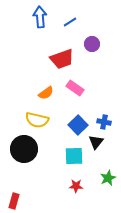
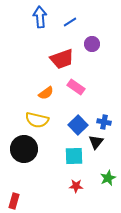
pink rectangle: moved 1 px right, 1 px up
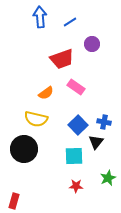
yellow semicircle: moved 1 px left, 1 px up
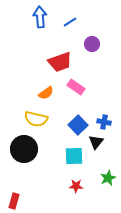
red trapezoid: moved 2 px left, 3 px down
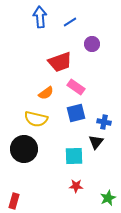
blue square: moved 2 px left, 12 px up; rotated 30 degrees clockwise
green star: moved 20 px down
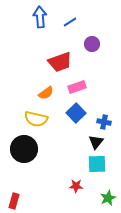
pink rectangle: moved 1 px right; rotated 54 degrees counterclockwise
blue square: rotated 30 degrees counterclockwise
cyan square: moved 23 px right, 8 px down
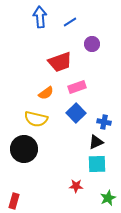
black triangle: rotated 28 degrees clockwise
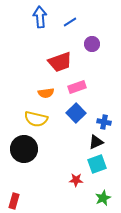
orange semicircle: rotated 28 degrees clockwise
cyan square: rotated 18 degrees counterclockwise
red star: moved 6 px up
green star: moved 5 px left
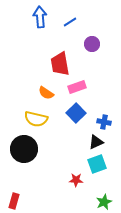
red trapezoid: moved 2 px down; rotated 100 degrees clockwise
orange semicircle: rotated 42 degrees clockwise
green star: moved 1 px right, 4 px down
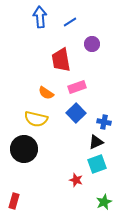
red trapezoid: moved 1 px right, 4 px up
red star: rotated 16 degrees clockwise
